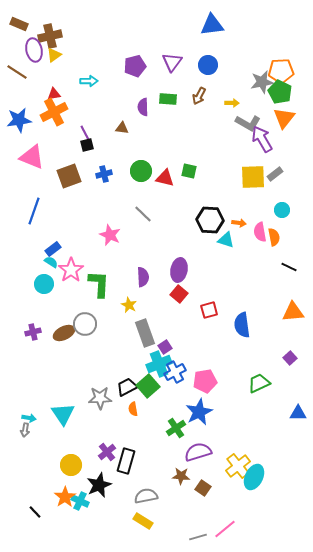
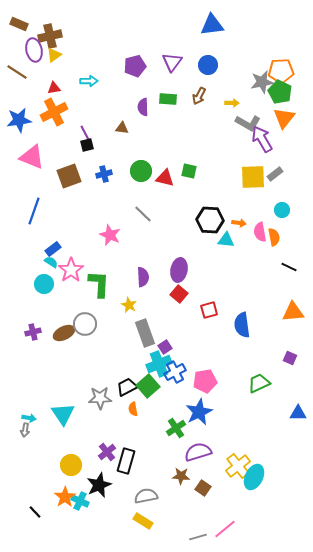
red triangle at (54, 94): moved 6 px up
cyan triangle at (226, 240): rotated 12 degrees counterclockwise
purple square at (290, 358): rotated 24 degrees counterclockwise
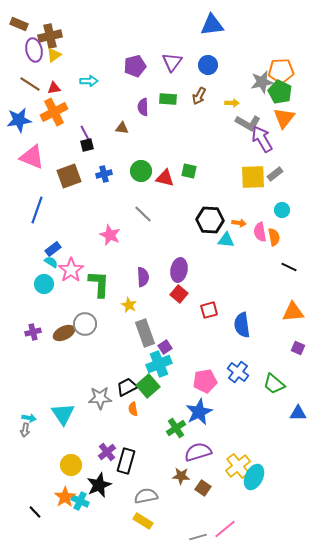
brown line at (17, 72): moved 13 px right, 12 px down
blue line at (34, 211): moved 3 px right, 1 px up
purple square at (290, 358): moved 8 px right, 10 px up
blue cross at (175, 372): moved 63 px right; rotated 25 degrees counterclockwise
green trapezoid at (259, 383): moved 15 px right, 1 px down; rotated 115 degrees counterclockwise
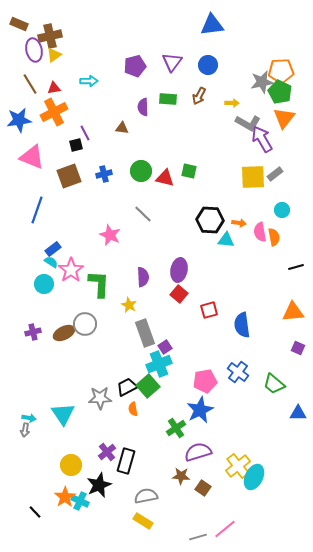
brown line at (30, 84): rotated 25 degrees clockwise
black square at (87, 145): moved 11 px left
black line at (289, 267): moved 7 px right; rotated 42 degrees counterclockwise
blue star at (199, 412): moved 1 px right, 2 px up
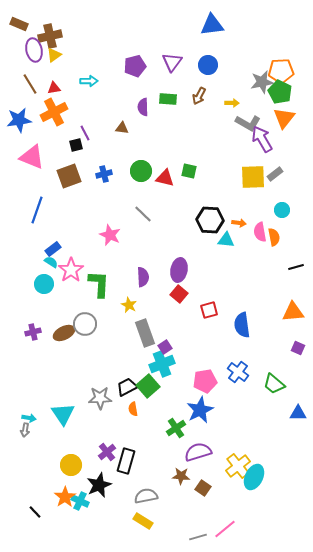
cyan cross at (159, 364): moved 3 px right
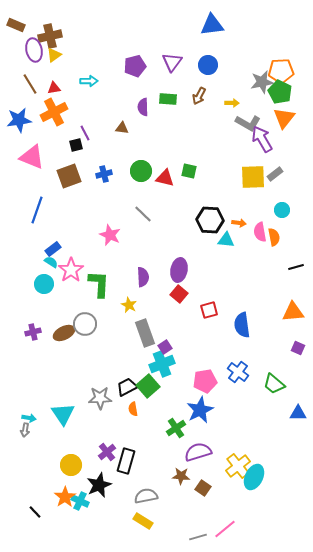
brown rectangle at (19, 24): moved 3 px left, 1 px down
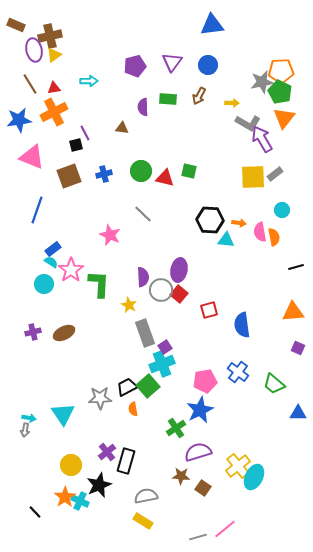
gray circle at (85, 324): moved 76 px right, 34 px up
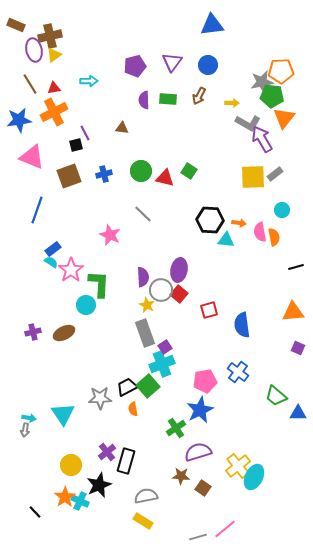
green pentagon at (280, 92): moved 8 px left, 4 px down; rotated 20 degrees counterclockwise
purple semicircle at (143, 107): moved 1 px right, 7 px up
green square at (189, 171): rotated 21 degrees clockwise
cyan circle at (44, 284): moved 42 px right, 21 px down
yellow star at (129, 305): moved 18 px right
green trapezoid at (274, 384): moved 2 px right, 12 px down
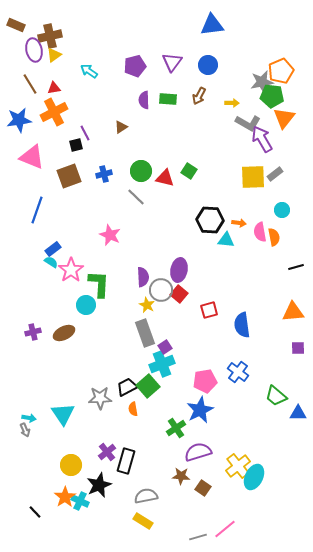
orange pentagon at (281, 71): rotated 20 degrees counterclockwise
cyan arrow at (89, 81): moved 10 px up; rotated 144 degrees counterclockwise
brown triangle at (122, 128): moved 1 px left, 1 px up; rotated 40 degrees counterclockwise
gray line at (143, 214): moved 7 px left, 17 px up
purple square at (298, 348): rotated 24 degrees counterclockwise
gray arrow at (25, 430): rotated 32 degrees counterclockwise
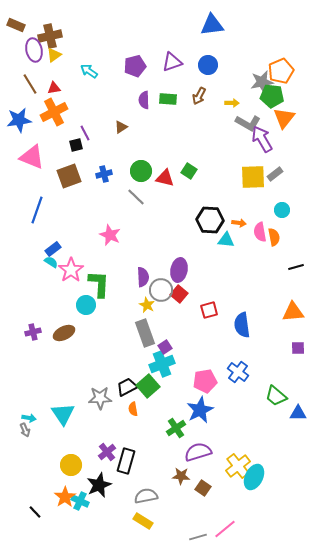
purple triangle at (172, 62): rotated 35 degrees clockwise
